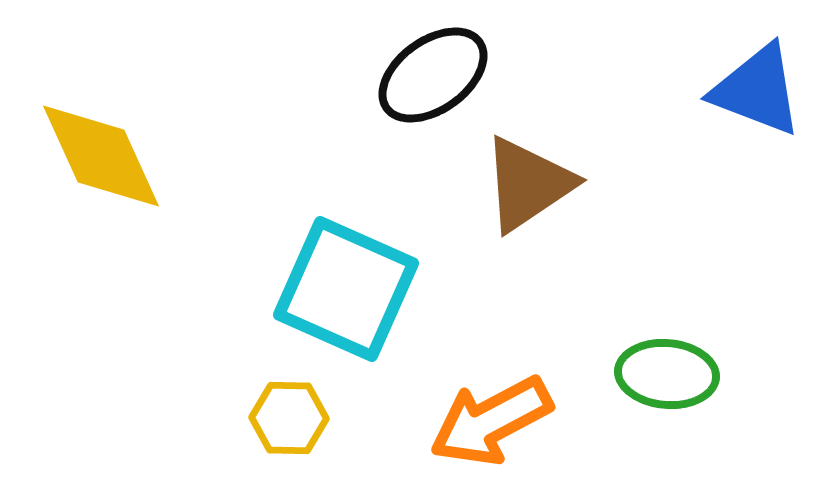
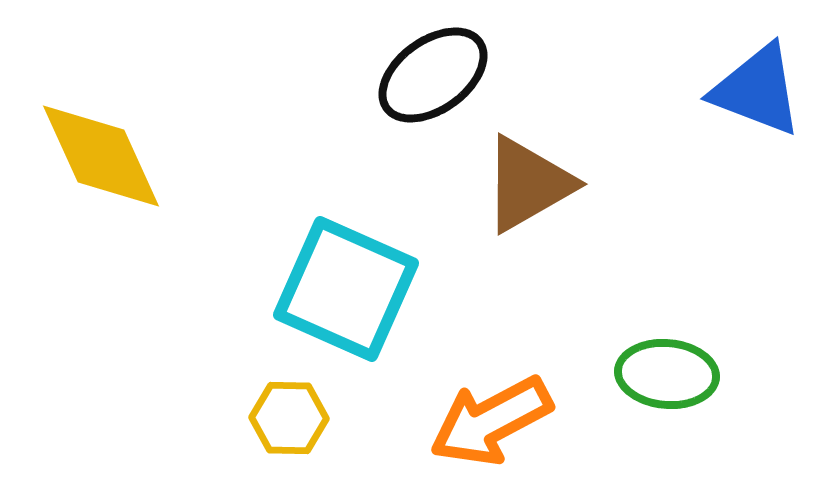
brown triangle: rotated 4 degrees clockwise
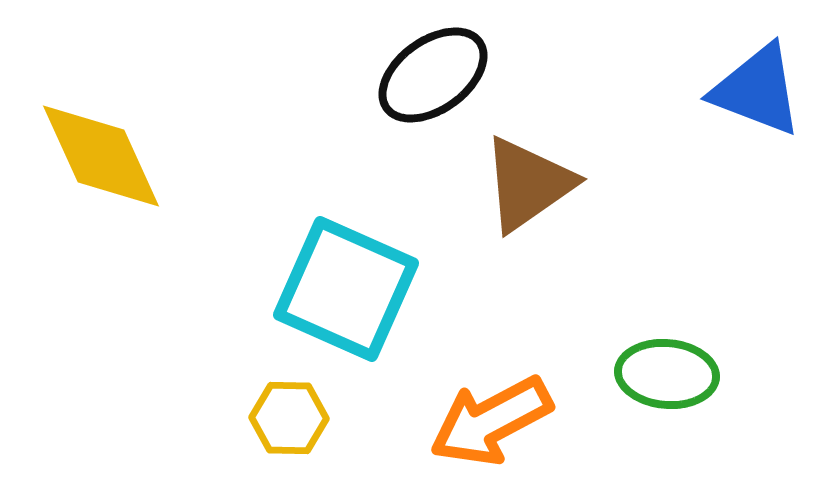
brown triangle: rotated 5 degrees counterclockwise
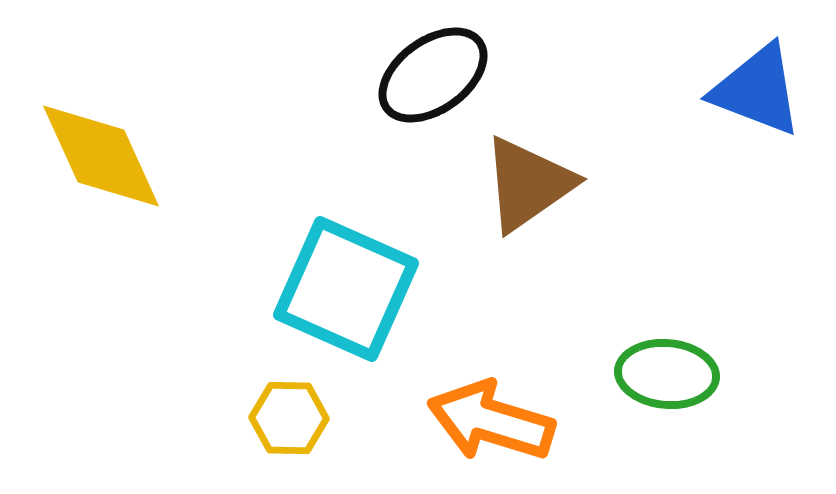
orange arrow: rotated 45 degrees clockwise
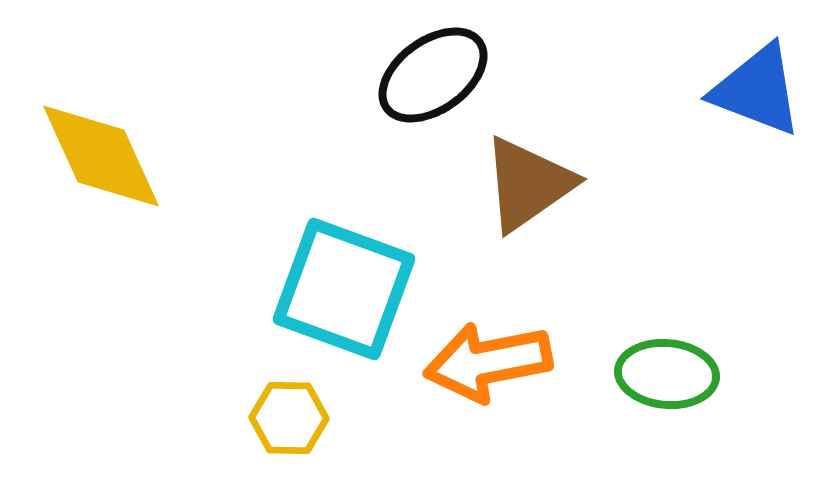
cyan square: moved 2 px left; rotated 4 degrees counterclockwise
orange arrow: moved 3 px left, 59 px up; rotated 28 degrees counterclockwise
